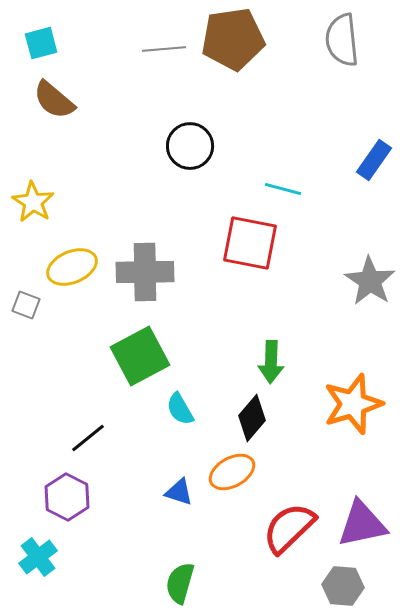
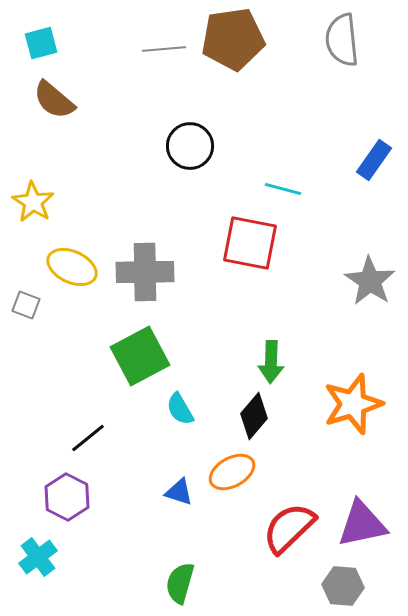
yellow ellipse: rotated 48 degrees clockwise
black diamond: moved 2 px right, 2 px up
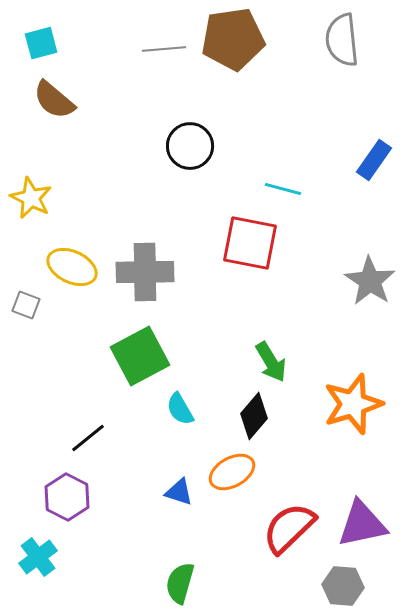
yellow star: moved 2 px left, 4 px up; rotated 6 degrees counterclockwise
green arrow: rotated 33 degrees counterclockwise
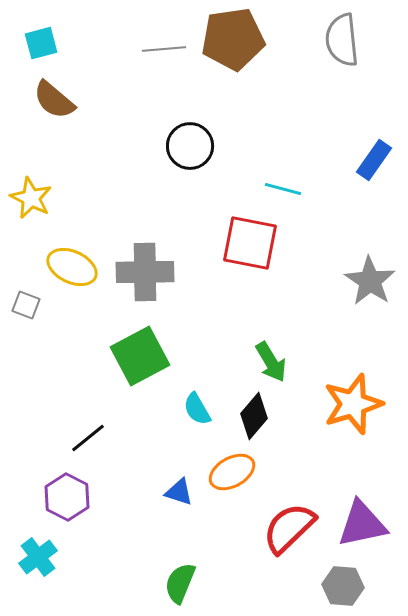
cyan semicircle: moved 17 px right
green semicircle: rotated 6 degrees clockwise
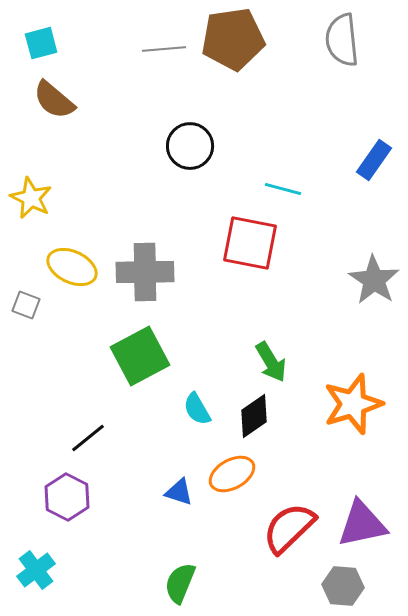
gray star: moved 4 px right, 1 px up
black diamond: rotated 15 degrees clockwise
orange ellipse: moved 2 px down
cyan cross: moved 2 px left, 13 px down
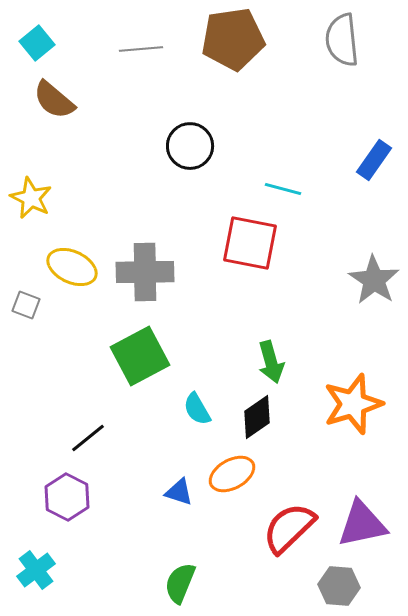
cyan square: moved 4 px left; rotated 24 degrees counterclockwise
gray line: moved 23 px left
green arrow: rotated 15 degrees clockwise
black diamond: moved 3 px right, 1 px down
gray hexagon: moved 4 px left
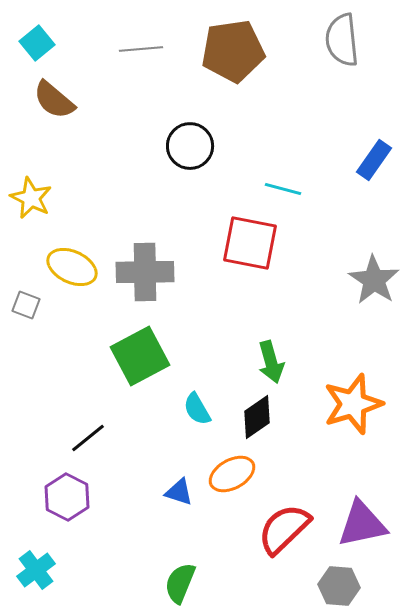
brown pentagon: moved 12 px down
red semicircle: moved 5 px left, 1 px down
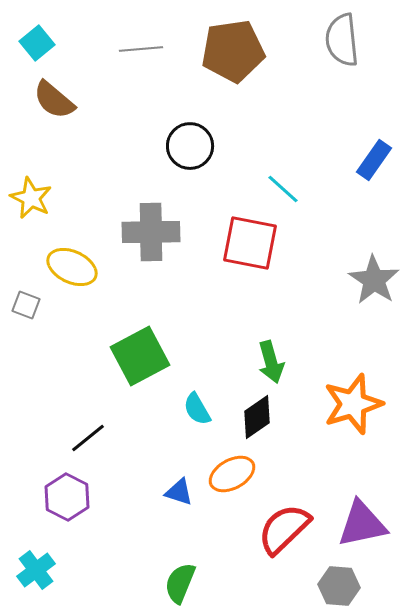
cyan line: rotated 27 degrees clockwise
gray cross: moved 6 px right, 40 px up
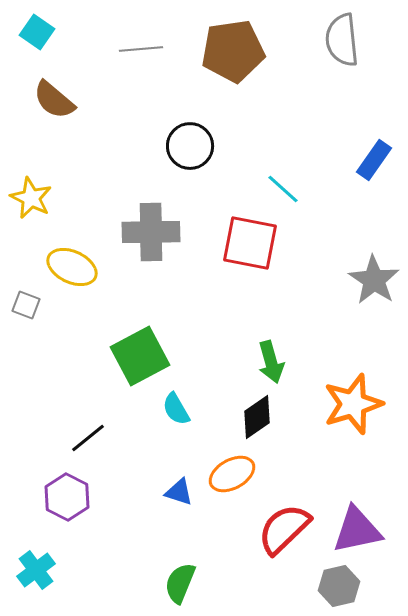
cyan square: moved 11 px up; rotated 16 degrees counterclockwise
cyan semicircle: moved 21 px left
purple triangle: moved 5 px left, 6 px down
gray hexagon: rotated 18 degrees counterclockwise
